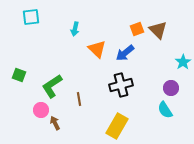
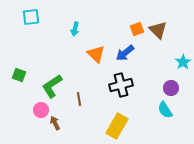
orange triangle: moved 1 px left, 5 px down
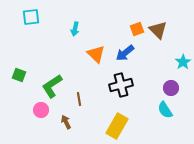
brown arrow: moved 11 px right, 1 px up
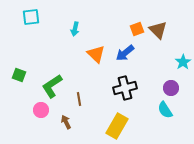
black cross: moved 4 px right, 3 px down
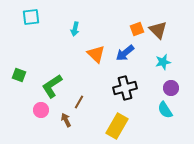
cyan star: moved 20 px left; rotated 21 degrees clockwise
brown line: moved 3 px down; rotated 40 degrees clockwise
brown arrow: moved 2 px up
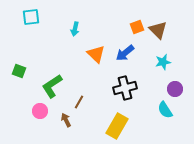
orange square: moved 2 px up
green square: moved 4 px up
purple circle: moved 4 px right, 1 px down
pink circle: moved 1 px left, 1 px down
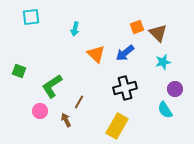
brown triangle: moved 3 px down
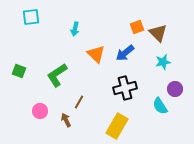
green L-shape: moved 5 px right, 11 px up
cyan semicircle: moved 5 px left, 4 px up
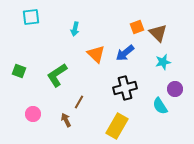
pink circle: moved 7 px left, 3 px down
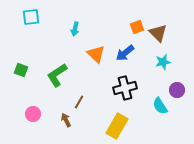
green square: moved 2 px right, 1 px up
purple circle: moved 2 px right, 1 px down
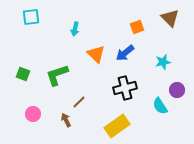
brown triangle: moved 12 px right, 15 px up
green square: moved 2 px right, 4 px down
green L-shape: rotated 15 degrees clockwise
brown line: rotated 16 degrees clockwise
yellow rectangle: rotated 25 degrees clockwise
